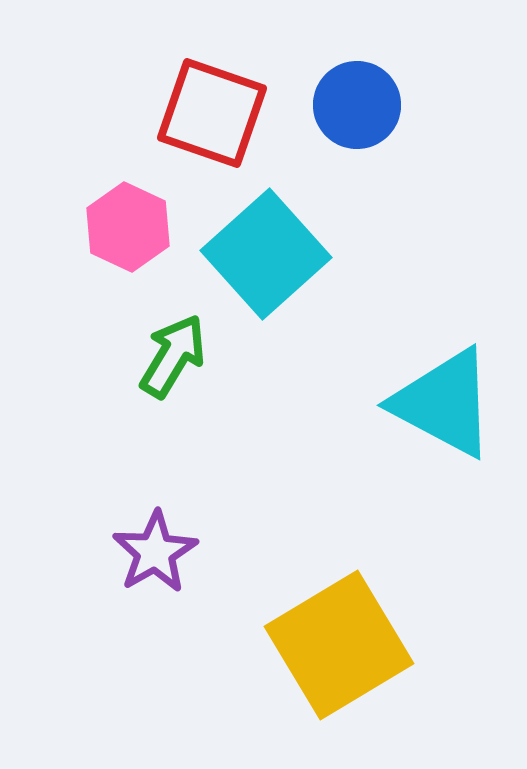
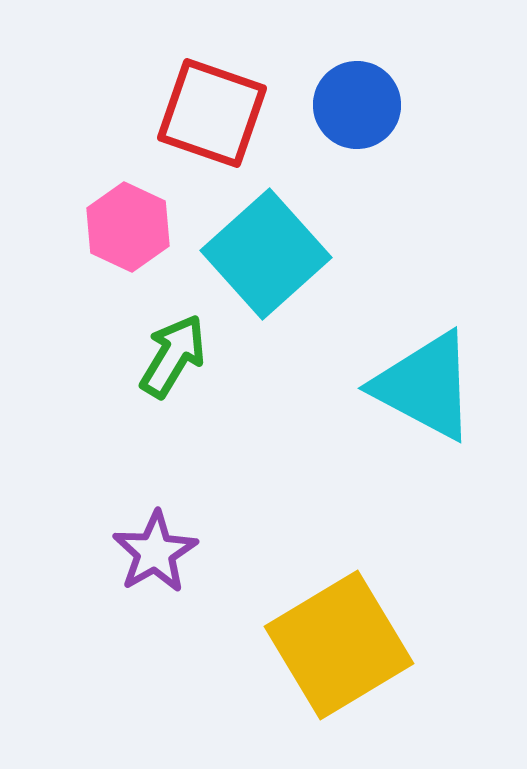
cyan triangle: moved 19 px left, 17 px up
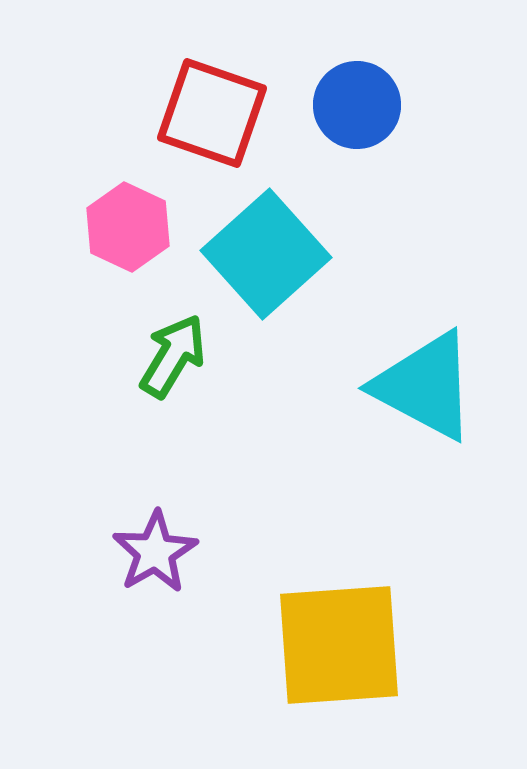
yellow square: rotated 27 degrees clockwise
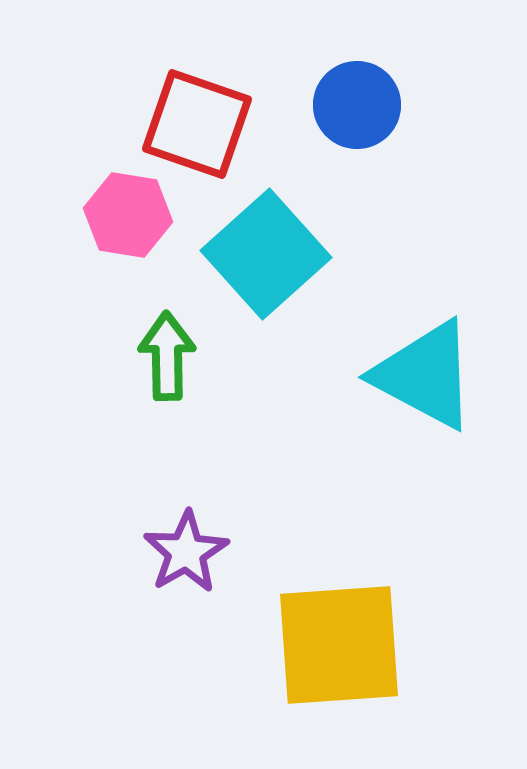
red square: moved 15 px left, 11 px down
pink hexagon: moved 12 px up; rotated 16 degrees counterclockwise
green arrow: moved 6 px left; rotated 32 degrees counterclockwise
cyan triangle: moved 11 px up
purple star: moved 31 px right
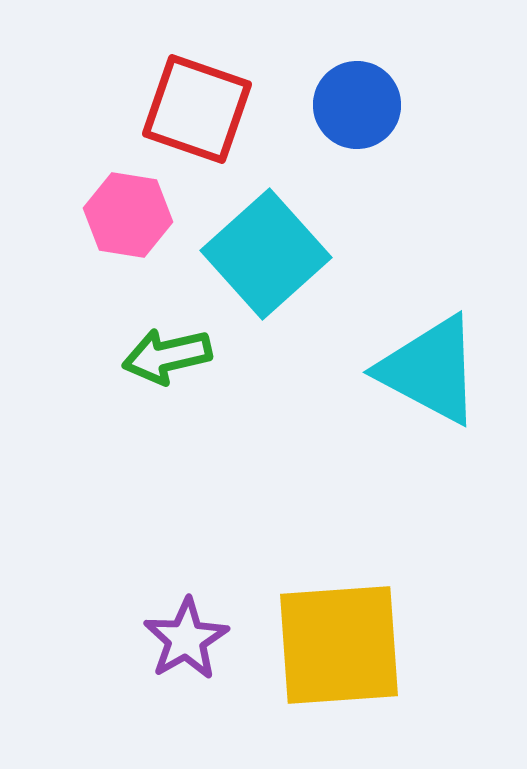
red square: moved 15 px up
green arrow: rotated 102 degrees counterclockwise
cyan triangle: moved 5 px right, 5 px up
purple star: moved 87 px down
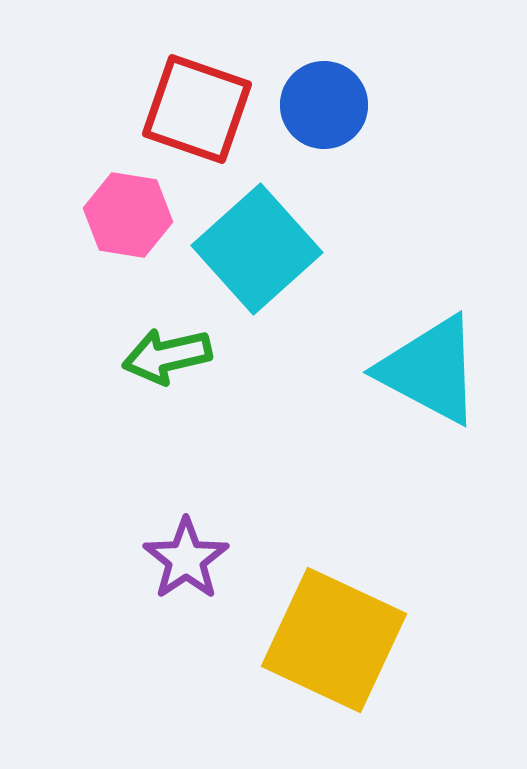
blue circle: moved 33 px left
cyan square: moved 9 px left, 5 px up
purple star: moved 80 px up; rotated 4 degrees counterclockwise
yellow square: moved 5 px left, 5 px up; rotated 29 degrees clockwise
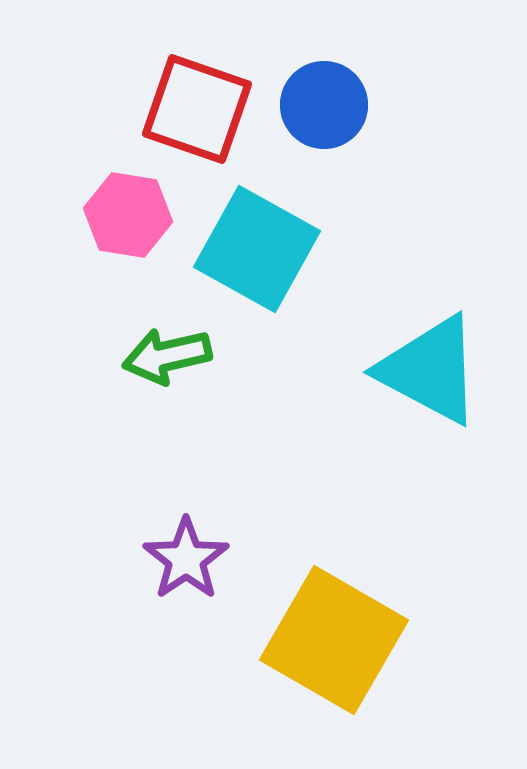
cyan square: rotated 19 degrees counterclockwise
yellow square: rotated 5 degrees clockwise
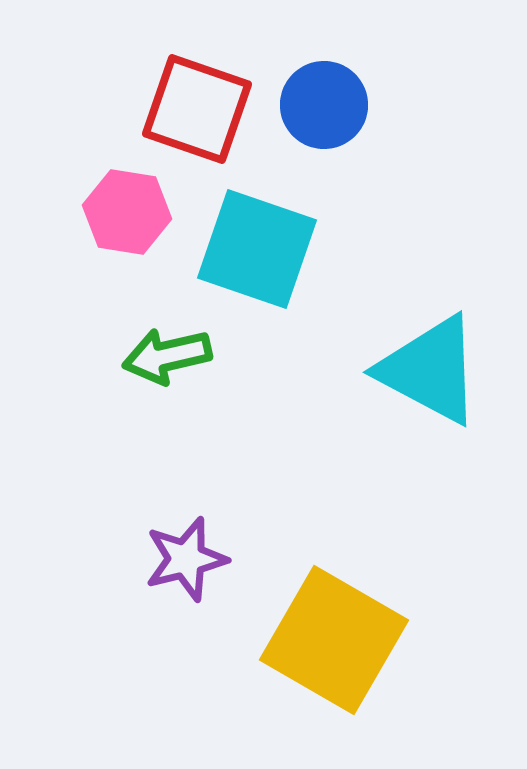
pink hexagon: moved 1 px left, 3 px up
cyan square: rotated 10 degrees counterclockwise
purple star: rotated 20 degrees clockwise
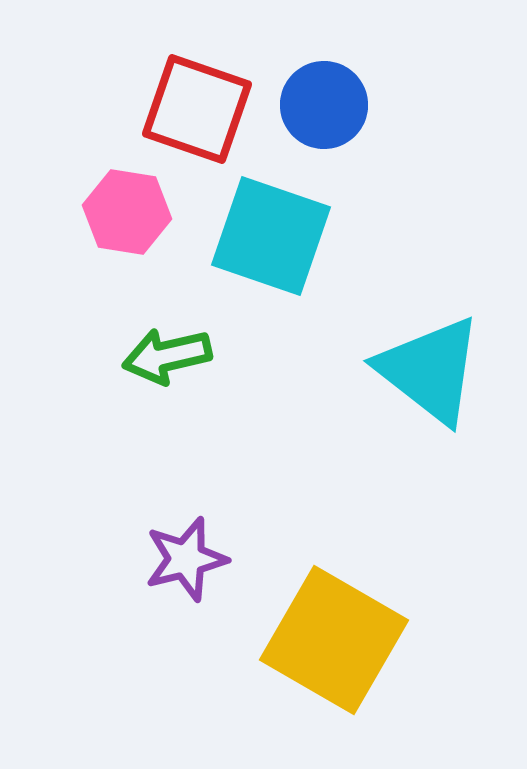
cyan square: moved 14 px right, 13 px up
cyan triangle: rotated 10 degrees clockwise
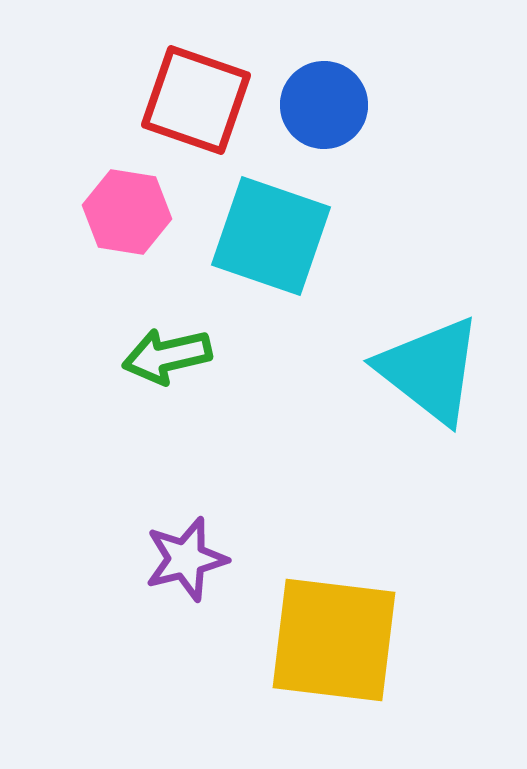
red square: moved 1 px left, 9 px up
yellow square: rotated 23 degrees counterclockwise
